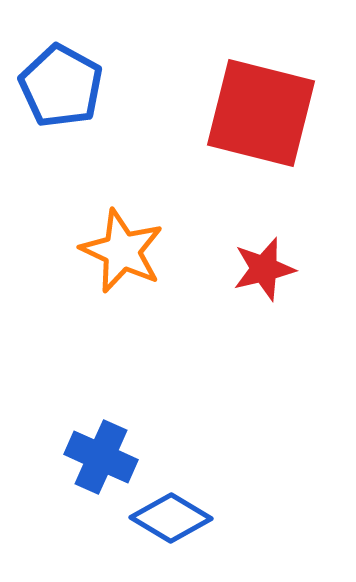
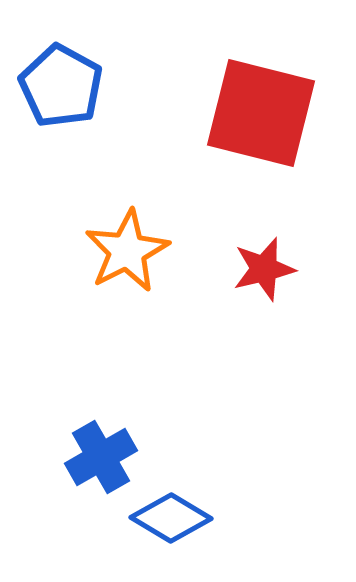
orange star: moved 5 px right; rotated 20 degrees clockwise
blue cross: rotated 36 degrees clockwise
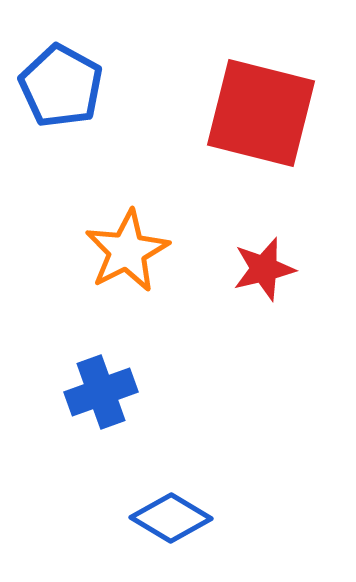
blue cross: moved 65 px up; rotated 10 degrees clockwise
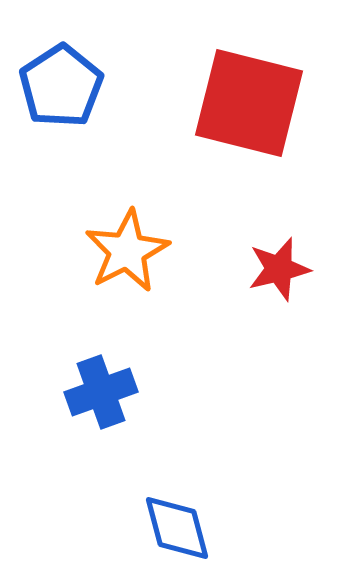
blue pentagon: rotated 10 degrees clockwise
red square: moved 12 px left, 10 px up
red star: moved 15 px right
blue diamond: moved 6 px right, 10 px down; rotated 44 degrees clockwise
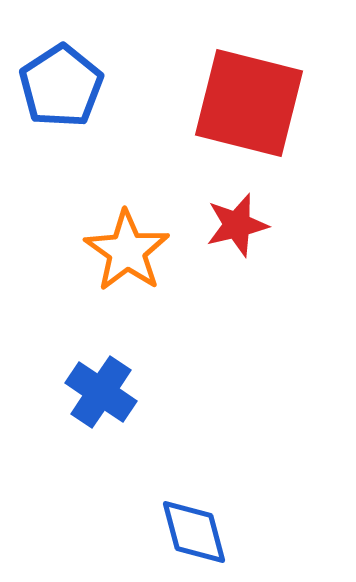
orange star: rotated 10 degrees counterclockwise
red star: moved 42 px left, 44 px up
blue cross: rotated 36 degrees counterclockwise
blue diamond: moved 17 px right, 4 px down
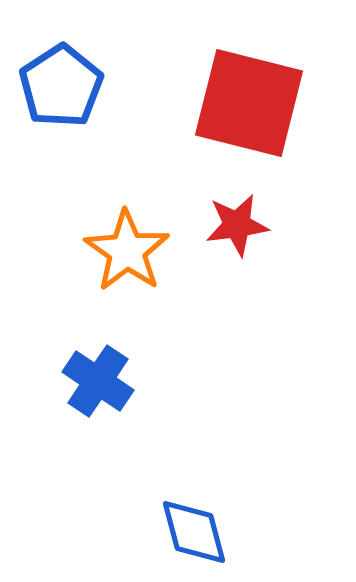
red star: rotated 6 degrees clockwise
blue cross: moved 3 px left, 11 px up
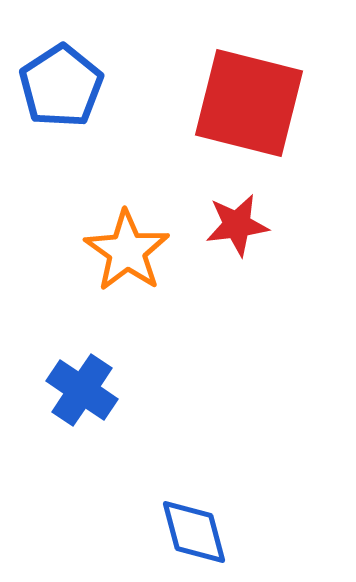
blue cross: moved 16 px left, 9 px down
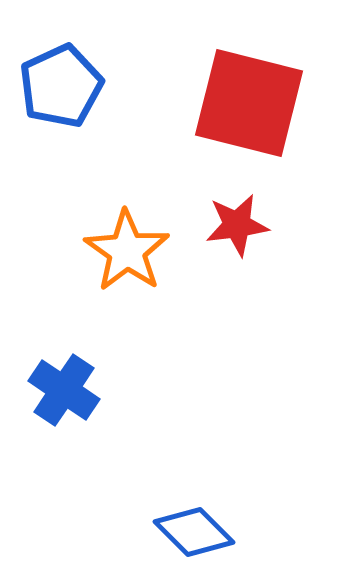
blue pentagon: rotated 8 degrees clockwise
blue cross: moved 18 px left
blue diamond: rotated 30 degrees counterclockwise
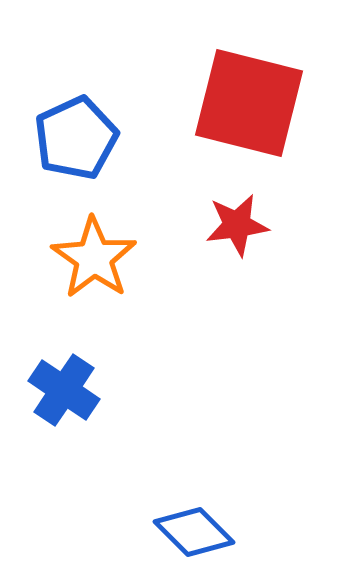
blue pentagon: moved 15 px right, 52 px down
orange star: moved 33 px left, 7 px down
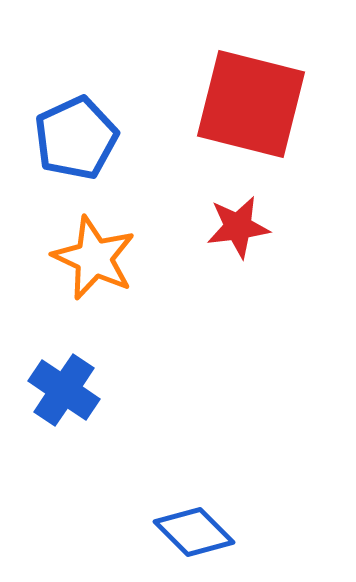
red square: moved 2 px right, 1 px down
red star: moved 1 px right, 2 px down
orange star: rotated 10 degrees counterclockwise
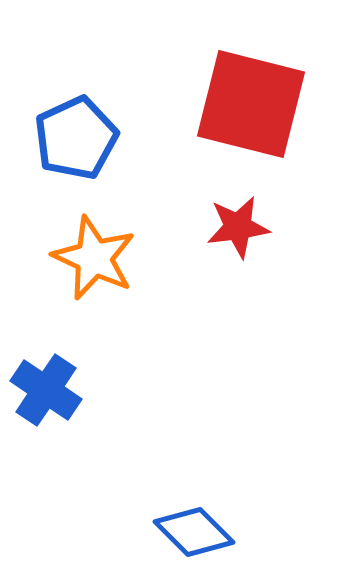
blue cross: moved 18 px left
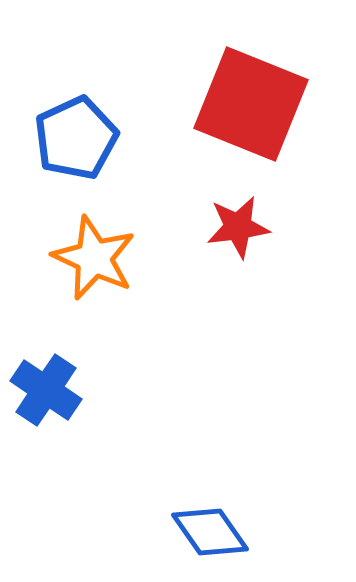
red square: rotated 8 degrees clockwise
blue diamond: moved 16 px right; rotated 10 degrees clockwise
